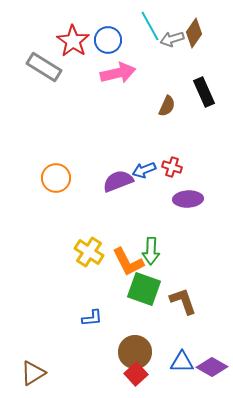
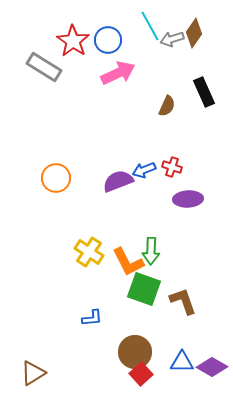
pink arrow: rotated 12 degrees counterclockwise
red square: moved 5 px right
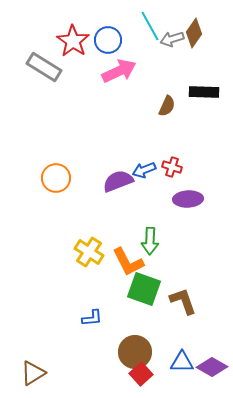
pink arrow: moved 1 px right, 2 px up
black rectangle: rotated 64 degrees counterclockwise
green arrow: moved 1 px left, 10 px up
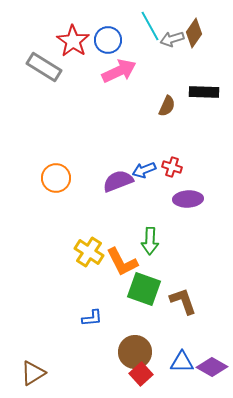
orange L-shape: moved 6 px left
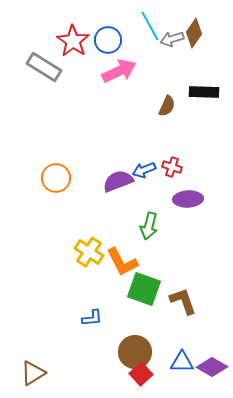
green arrow: moved 1 px left, 15 px up; rotated 12 degrees clockwise
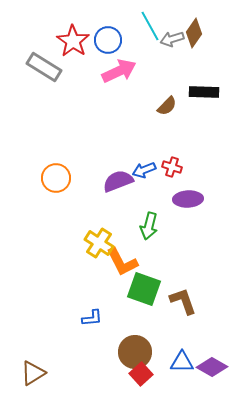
brown semicircle: rotated 20 degrees clockwise
yellow cross: moved 10 px right, 9 px up
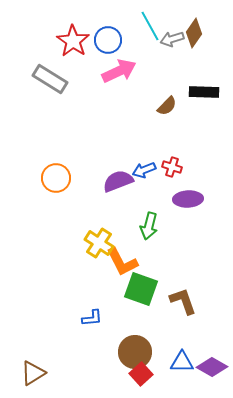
gray rectangle: moved 6 px right, 12 px down
green square: moved 3 px left
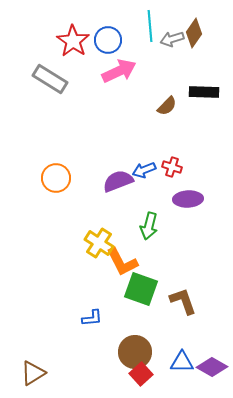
cyan line: rotated 24 degrees clockwise
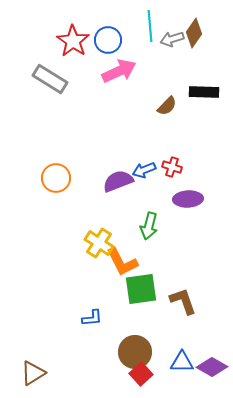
green square: rotated 28 degrees counterclockwise
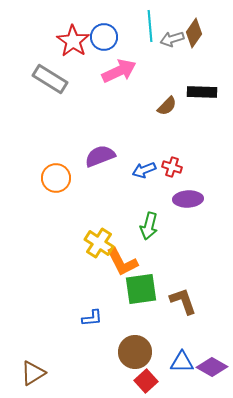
blue circle: moved 4 px left, 3 px up
black rectangle: moved 2 px left
purple semicircle: moved 18 px left, 25 px up
red square: moved 5 px right, 7 px down
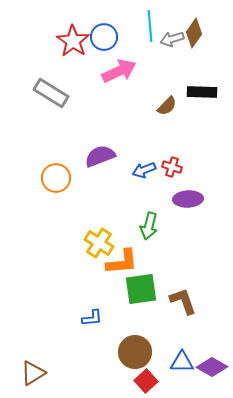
gray rectangle: moved 1 px right, 14 px down
orange L-shape: rotated 68 degrees counterclockwise
